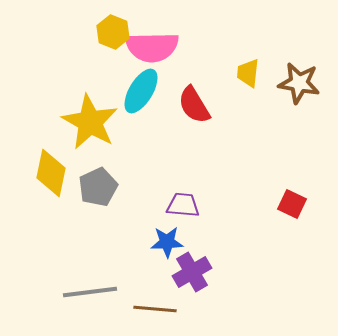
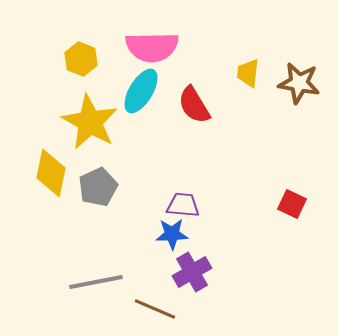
yellow hexagon: moved 32 px left, 27 px down
blue star: moved 5 px right, 8 px up
gray line: moved 6 px right, 10 px up; rotated 4 degrees counterclockwise
brown line: rotated 18 degrees clockwise
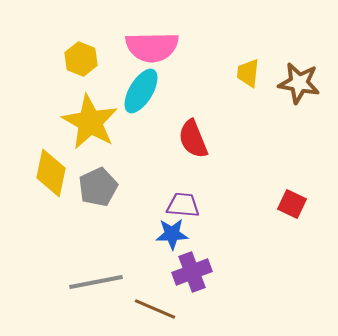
red semicircle: moved 1 px left, 34 px down; rotated 9 degrees clockwise
purple cross: rotated 9 degrees clockwise
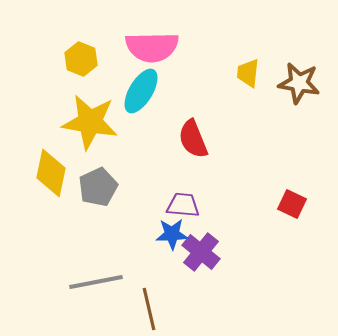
yellow star: rotated 20 degrees counterclockwise
purple cross: moved 9 px right, 20 px up; rotated 30 degrees counterclockwise
brown line: moved 6 px left; rotated 54 degrees clockwise
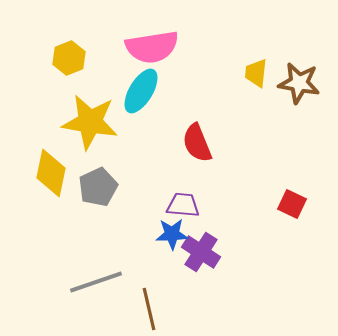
pink semicircle: rotated 8 degrees counterclockwise
yellow hexagon: moved 12 px left, 1 px up; rotated 16 degrees clockwise
yellow trapezoid: moved 8 px right
red semicircle: moved 4 px right, 4 px down
purple cross: rotated 6 degrees counterclockwise
gray line: rotated 8 degrees counterclockwise
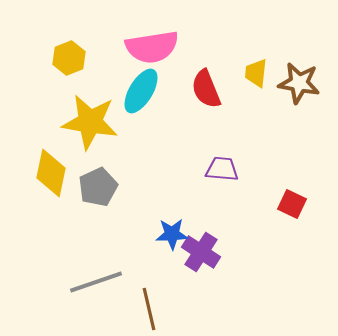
red semicircle: moved 9 px right, 54 px up
purple trapezoid: moved 39 px right, 36 px up
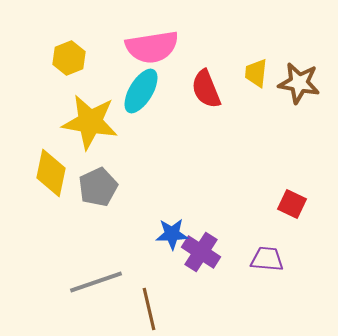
purple trapezoid: moved 45 px right, 90 px down
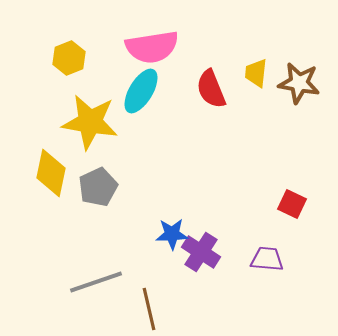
red semicircle: moved 5 px right
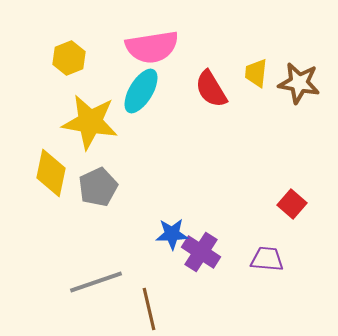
red semicircle: rotated 9 degrees counterclockwise
red square: rotated 16 degrees clockwise
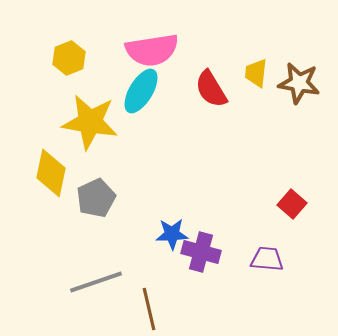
pink semicircle: moved 3 px down
gray pentagon: moved 2 px left, 11 px down
purple cross: rotated 18 degrees counterclockwise
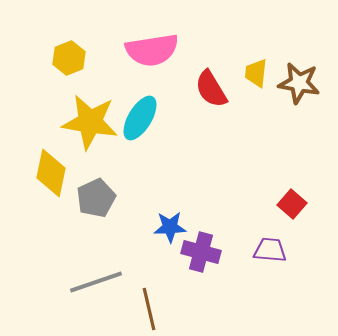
cyan ellipse: moved 1 px left, 27 px down
blue star: moved 2 px left, 7 px up
purple trapezoid: moved 3 px right, 9 px up
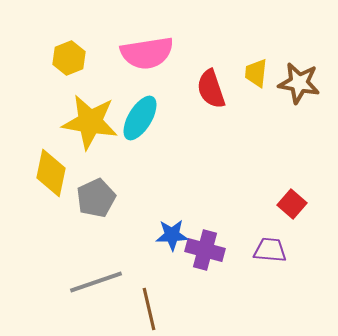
pink semicircle: moved 5 px left, 3 px down
red semicircle: rotated 12 degrees clockwise
blue star: moved 2 px right, 8 px down
purple cross: moved 4 px right, 2 px up
